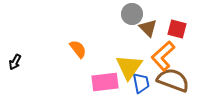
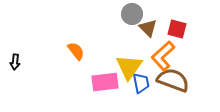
orange semicircle: moved 2 px left, 2 px down
black arrow: rotated 21 degrees counterclockwise
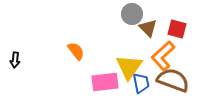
black arrow: moved 2 px up
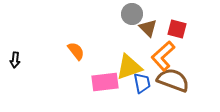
yellow triangle: rotated 36 degrees clockwise
blue trapezoid: moved 1 px right
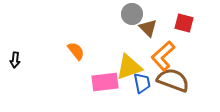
red square: moved 7 px right, 6 px up
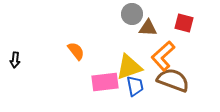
brown triangle: rotated 42 degrees counterclockwise
blue trapezoid: moved 7 px left, 3 px down
